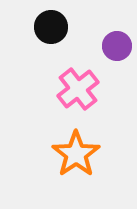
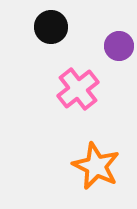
purple circle: moved 2 px right
orange star: moved 20 px right, 12 px down; rotated 12 degrees counterclockwise
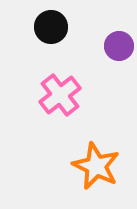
pink cross: moved 18 px left, 6 px down
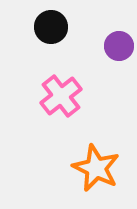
pink cross: moved 1 px right, 1 px down
orange star: moved 2 px down
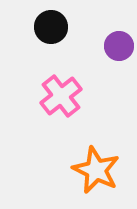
orange star: moved 2 px down
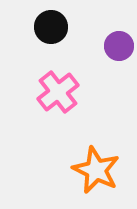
pink cross: moved 3 px left, 4 px up
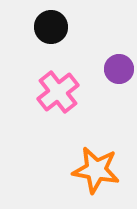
purple circle: moved 23 px down
orange star: rotated 15 degrees counterclockwise
